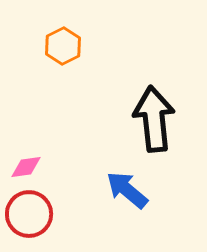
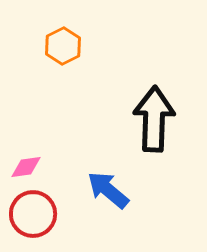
black arrow: rotated 8 degrees clockwise
blue arrow: moved 19 px left
red circle: moved 4 px right
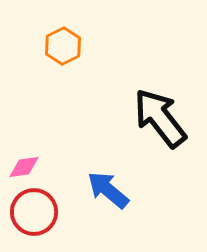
black arrow: moved 6 px right, 1 px up; rotated 40 degrees counterclockwise
pink diamond: moved 2 px left
red circle: moved 1 px right, 2 px up
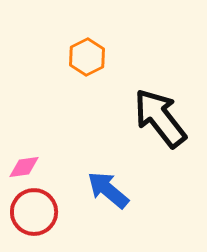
orange hexagon: moved 24 px right, 11 px down
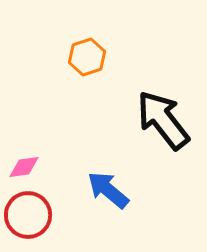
orange hexagon: rotated 9 degrees clockwise
black arrow: moved 3 px right, 2 px down
red circle: moved 6 px left, 3 px down
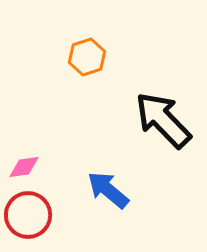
black arrow: rotated 6 degrees counterclockwise
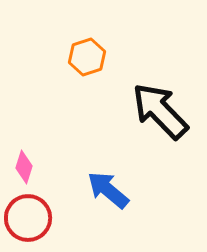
black arrow: moved 3 px left, 9 px up
pink diamond: rotated 64 degrees counterclockwise
red circle: moved 3 px down
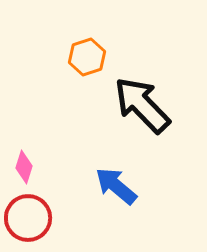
black arrow: moved 18 px left, 6 px up
blue arrow: moved 8 px right, 4 px up
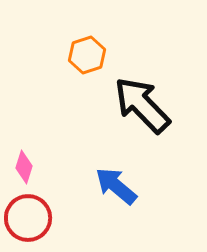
orange hexagon: moved 2 px up
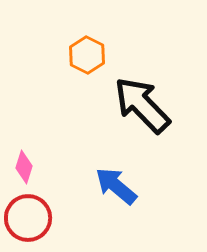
orange hexagon: rotated 15 degrees counterclockwise
